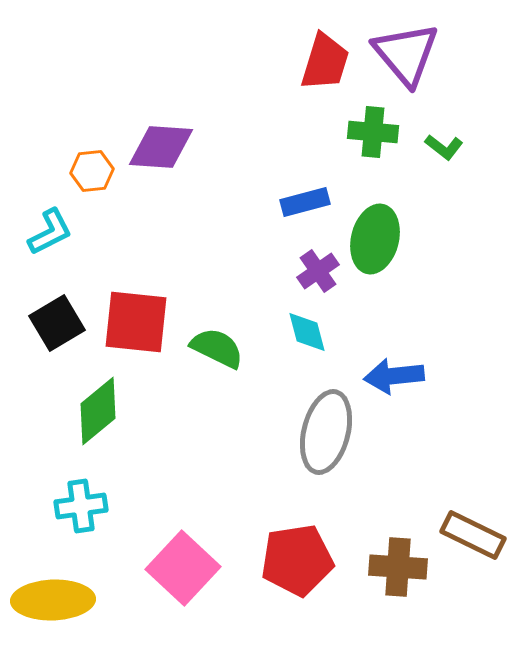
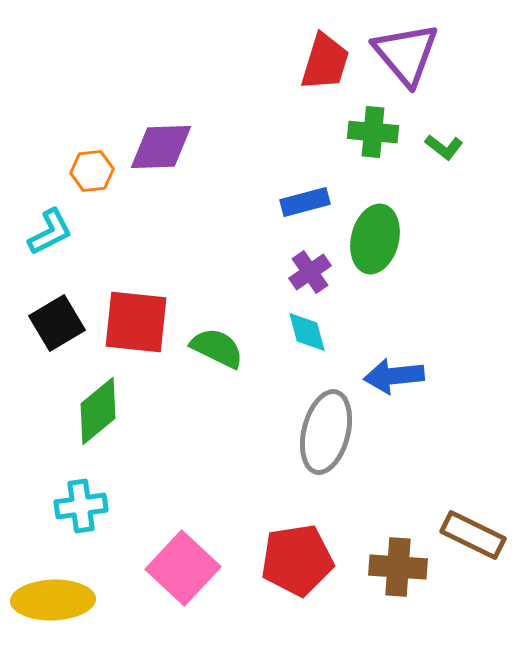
purple diamond: rotated 6 degrees counterclockwise
purple cross: moved 8 px left, 1 px down
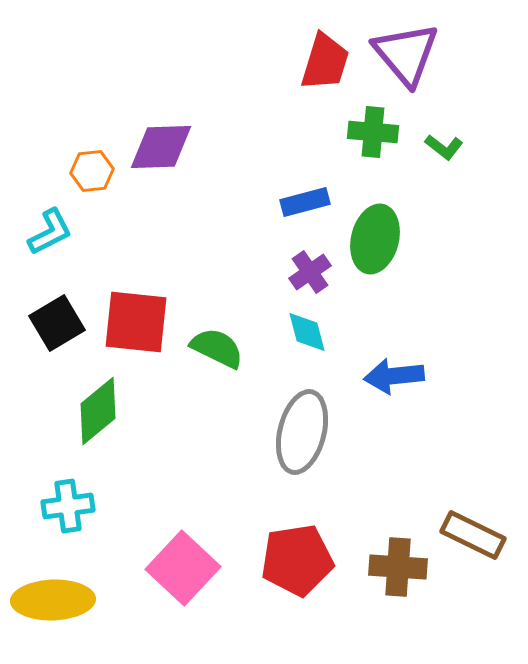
gray ellipse: moved 24 px left
cyan cross: moved 13 px left
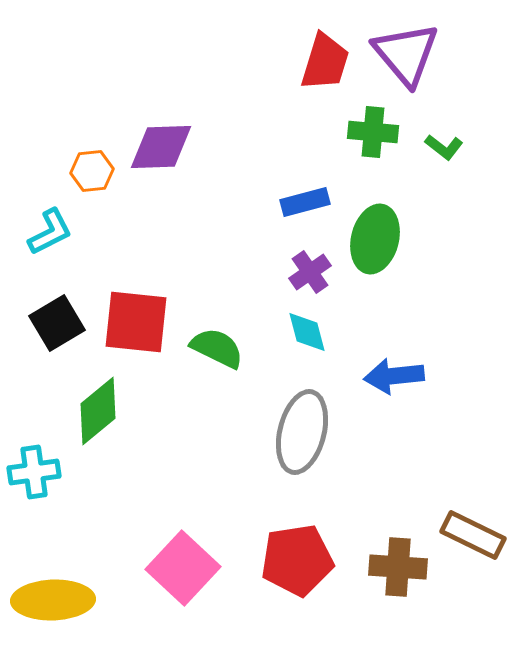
cyan cross: moved 34 px left, 34 px up
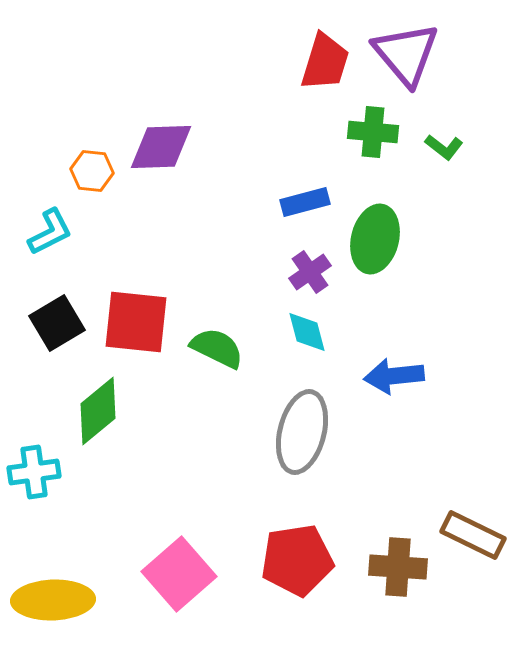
orange hexagon: rotated 12 degrees clockwise
pink square: moved 4 px left, 6 px down; rotated 6 degrees clockwise
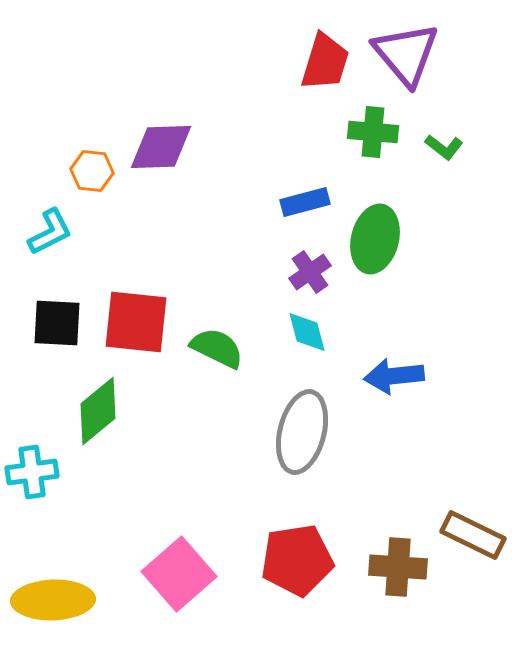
black square: rotated 34 degrees clockwise
cyan cross: moved 2 px left
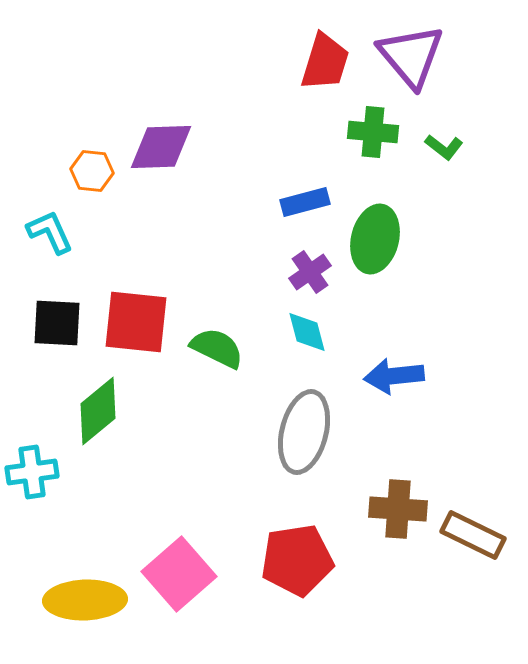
purple triangle: moved 5 px right, 2 px down
cyan L-shape: rotated 87 degrees counterclockwise
gray ellipse: moved 2 px right
brown cross: moved 58 px up
yellow ellipse: moved 32 px right
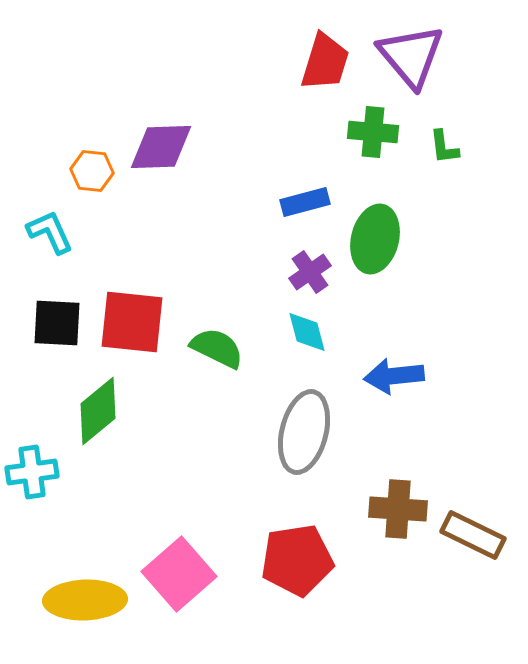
green L-shape: rotated 45 degrees clockwise
red square: moved 4 px left
